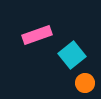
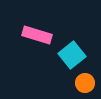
pink rectangle: rotated 36 degrees clockwise
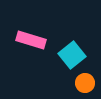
pink rectangle: moved 6 px left, 5 px down
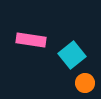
pink rectangle: rotated 8 degrees counterclockwise
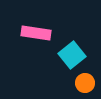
pink rectangle: moved 5 px right, 7 px up
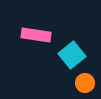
pink rectangle: moved 2 px down
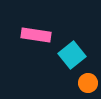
orange circle: moved 3 px right
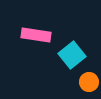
orange circle: moved 1 px right, 1 px up
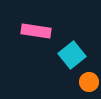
pink rectangle: moved 4 px up
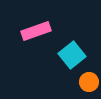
pink rectangle: rotated 28 degrees counterclockwise
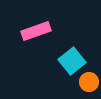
cyan square: moved 6 px down
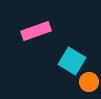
cyan square: rotated 20 degrees counterclockwise
